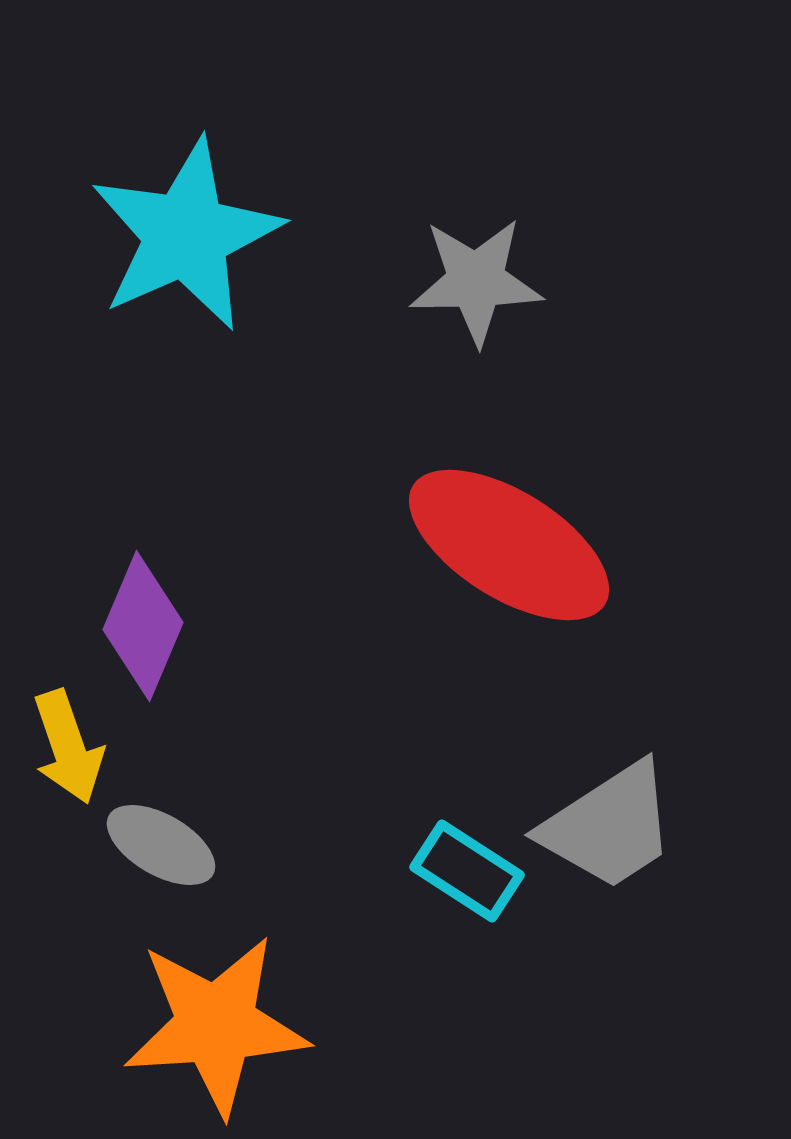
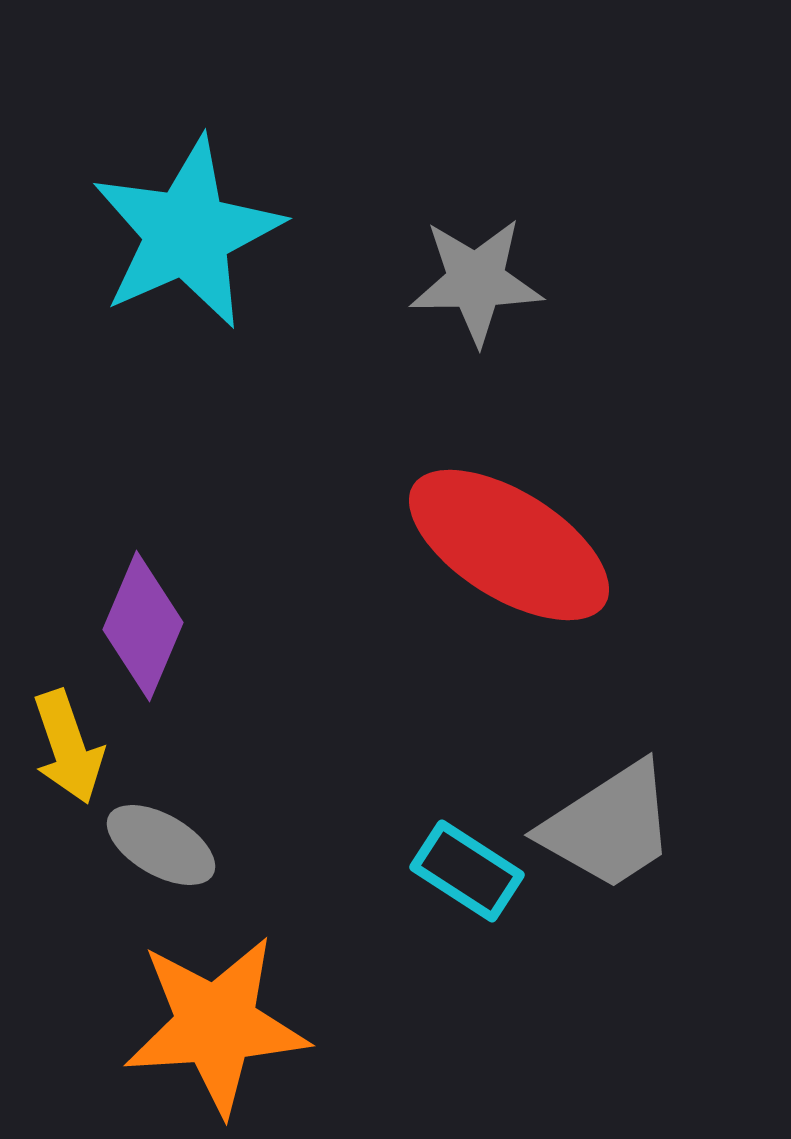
cyan star: moved 1 px right, 2 px up
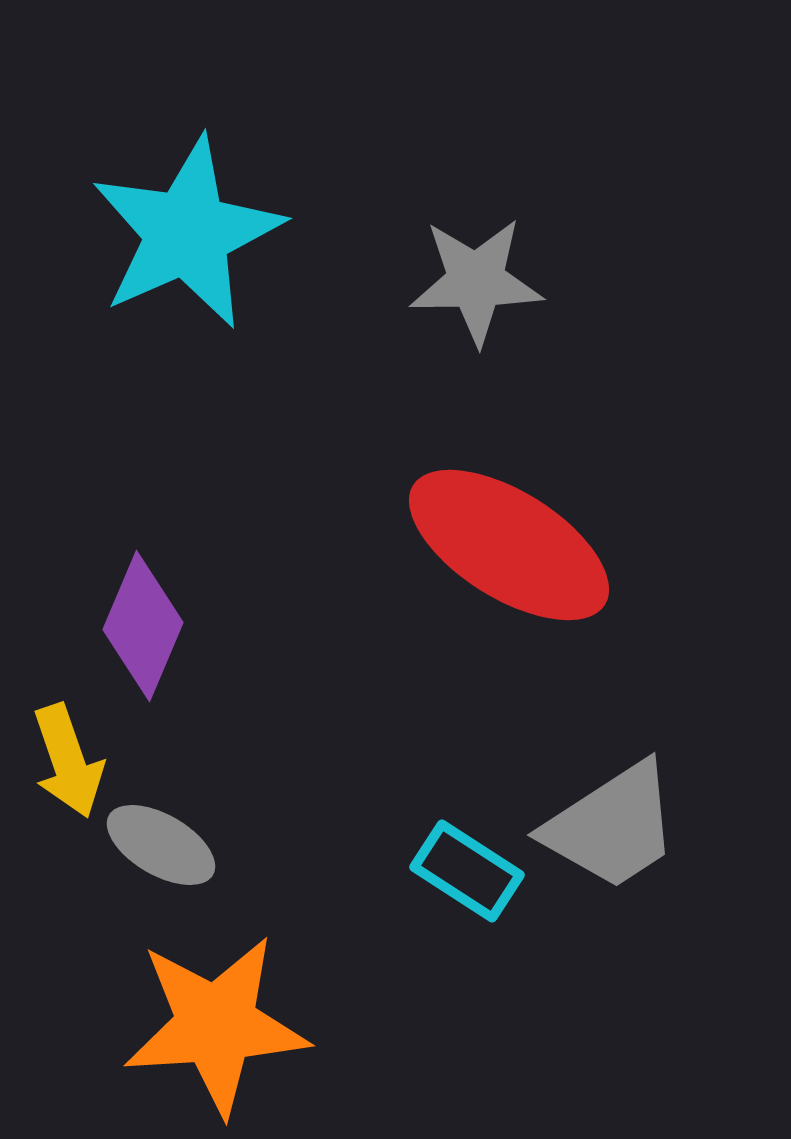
yellow arrow: moved 14 px down
gray trapezoid: moved 3 px right
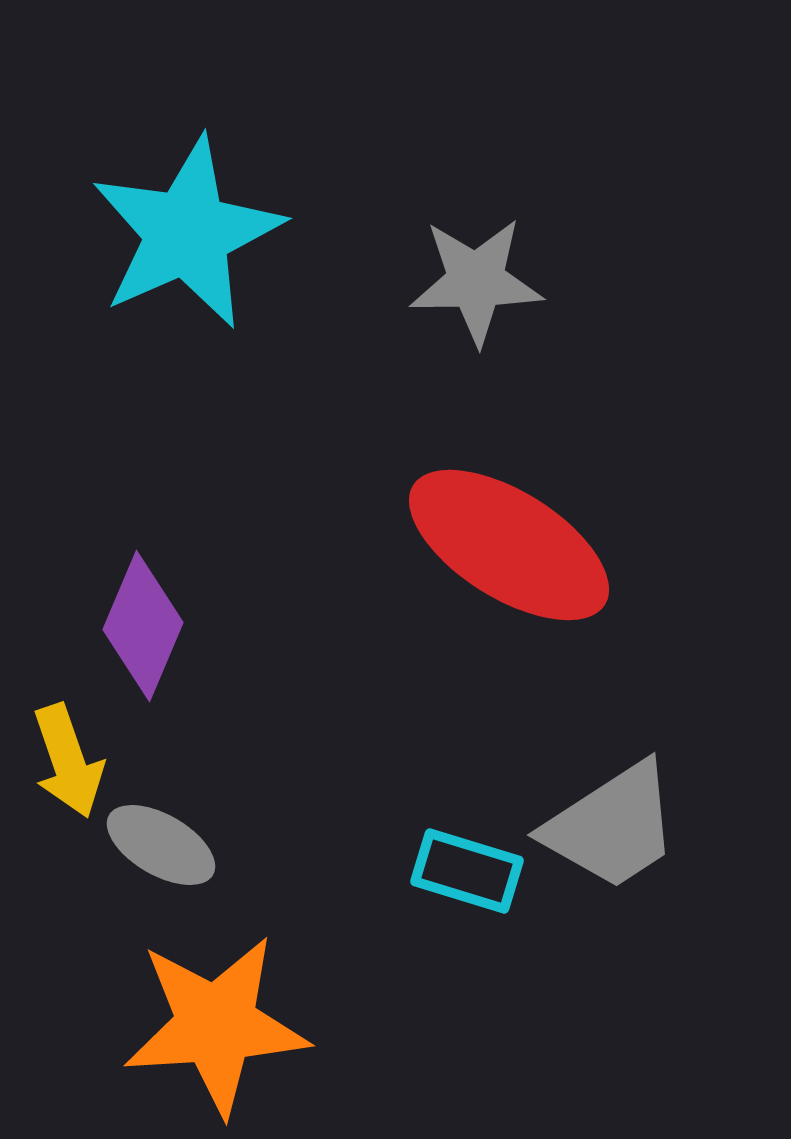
cyan rectangle: rotated 16 degrees counterclockwise
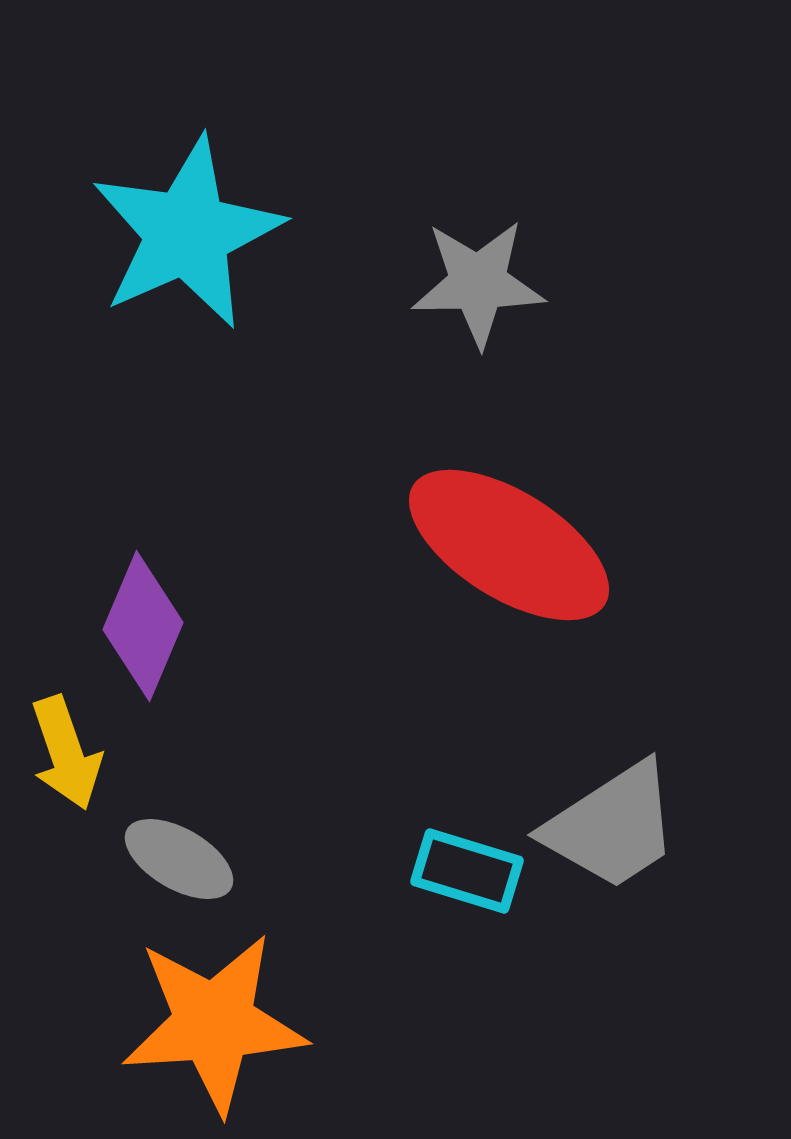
gray star: moved 2 px right, 2 px down
yellow arrow: moved 2 px left, 8 px up
gray ellipse: moved 18 px right, 14 px down
orange star: moved 2 px left, 2 px up
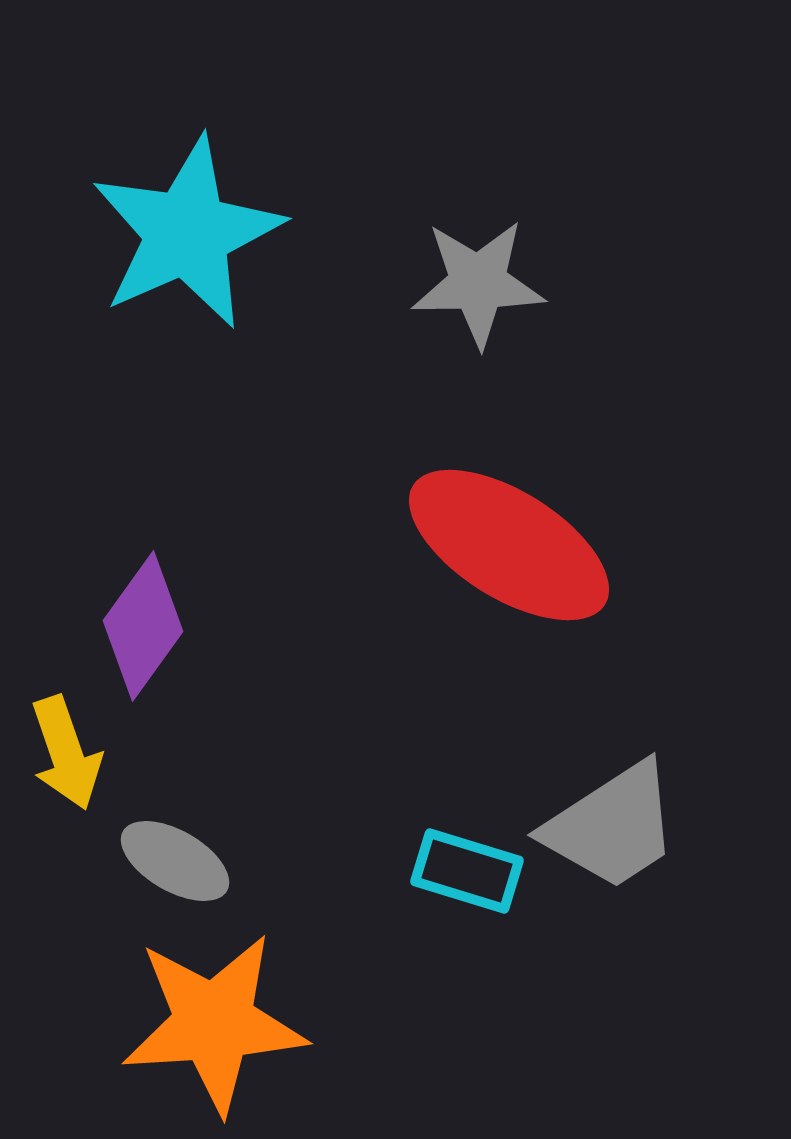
purple diamond: rotated 13 degrees clockwise
gray ellipse: moved 4 px left, 2 px down
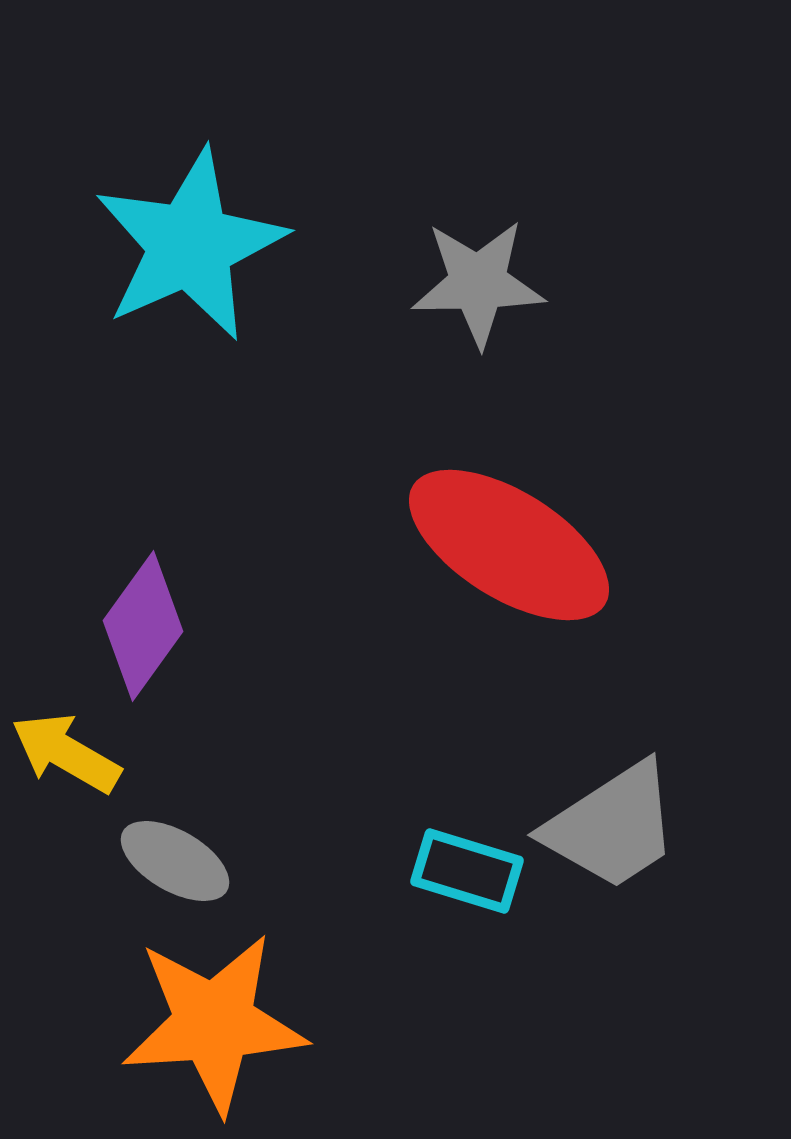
cyan star: moved 3 px right, 12 px down
yellow arrow: rotated 139 degrees clockwise
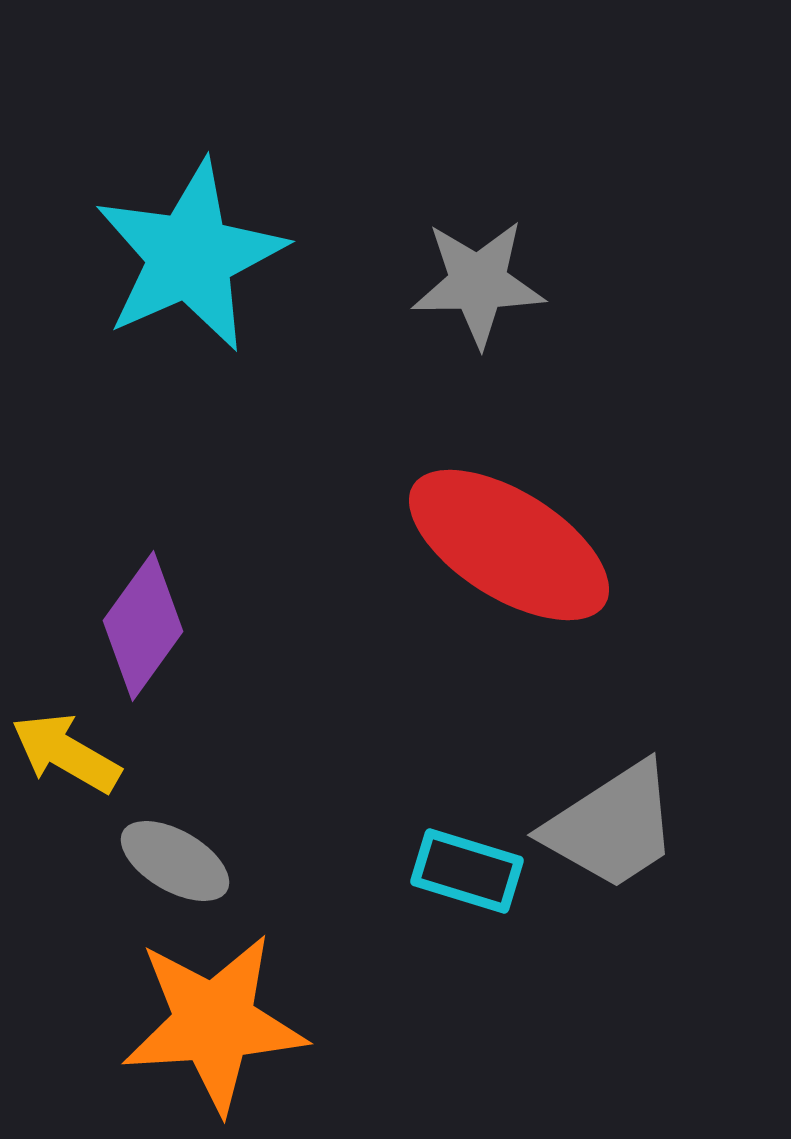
cyan star: moved 11 px down
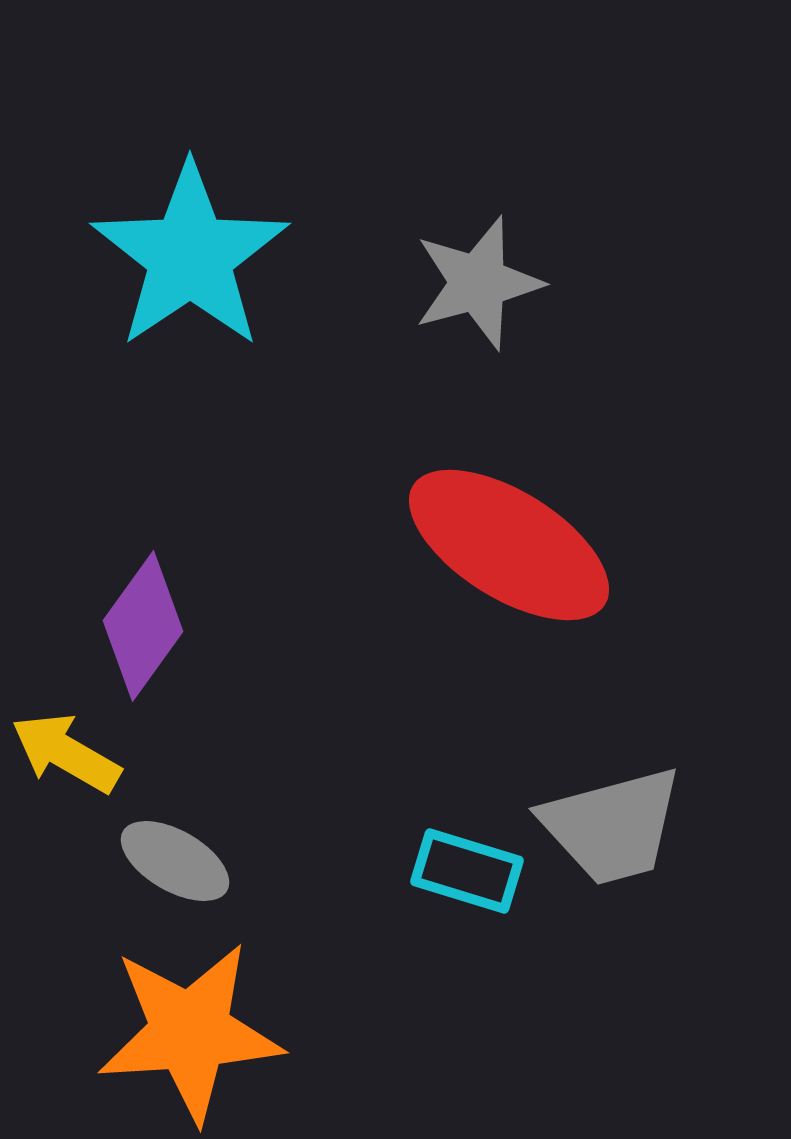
cyan star: rotated 10 degrees counterclockwise
gray star: rotated 14 degrees counterclockwise
gray trapezoid: rotated 18 degrees clockwise
orange star: moved 24 px left, 9 px down
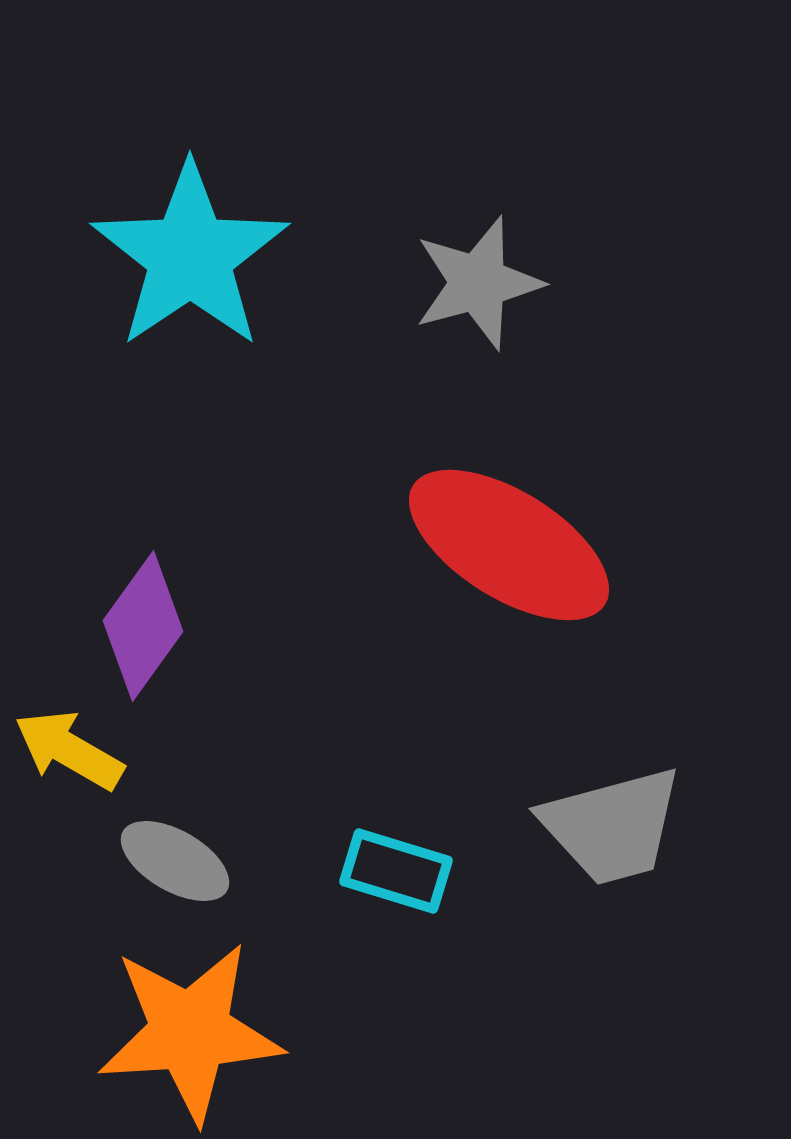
yellow arrow: moved 3 px right, 3 px up
cyan rectangle: moved 71 px left
